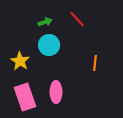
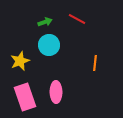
red line: rotated 18 degrees counterclockwise
yellow star: rotated 18 degrees clockwise
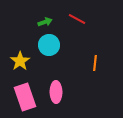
yellow star: rotated 12 degrees counterclockwise
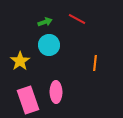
pink rectangle: moved 3 px right, 3 px down
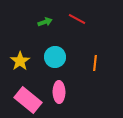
cyan circle: moved 6 px right, 12 px down
pink ellipse: moved 3 px right
pink rectangle: rotated 32 degrees counterclockwise
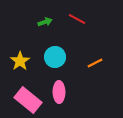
orange line: rotated 56 degrees clockwise
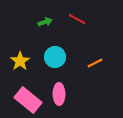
pink ellipse: moved 2 px down
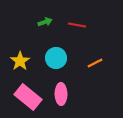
red line: moved 6 px down; rotated 18 degrees counterclockwise
cyan circle: moved 1 px right, 1 px down
pink ellipse: moved 2 px right
pink rectangle: moved 3 px up
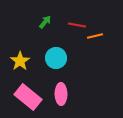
green arrow: rotated 32 degrees counterclockwise
orange line: moved 27 px up; rotated 14 degrees clockwise
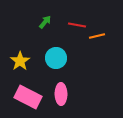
orange line: moved 2 px right
pink rectangle: rotated 12 degrees counterclockwise
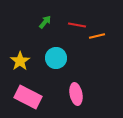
pink ellipse: moved 15 px right; rotated 10 degrees counterclockwise
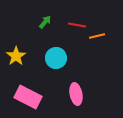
yellow star: moved 4 px left, 5 px up
